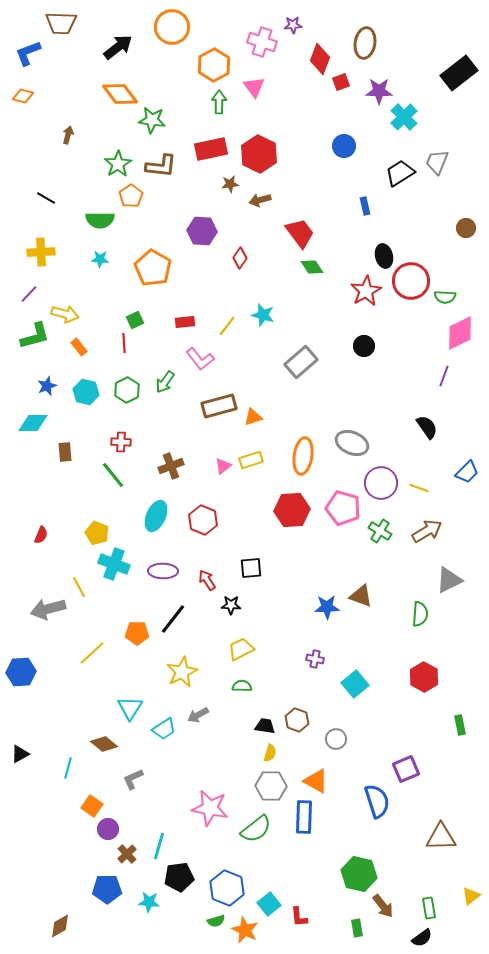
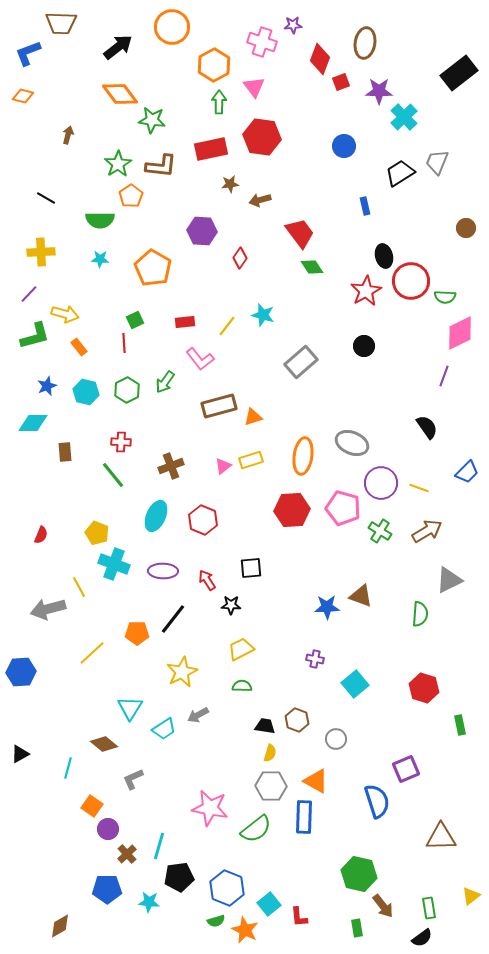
red hexagon at (259, 154): moved 3 px right, 17 px up; rotated 18 degrees counterclockwise
red hexagon at (424, 677): moved 11 px down; rotated 12 degrees counterclockwise
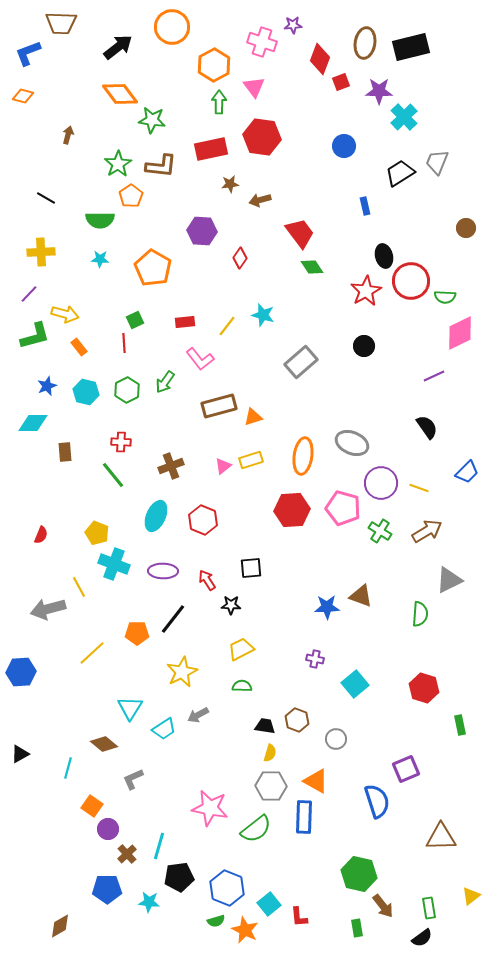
black rectangle at (459, 73): moved 48 px left, 26 px up; rotated 24 degrees clockwise
purple line at (444, 376): moved 10 px left; rotated 45 degrees clockwise
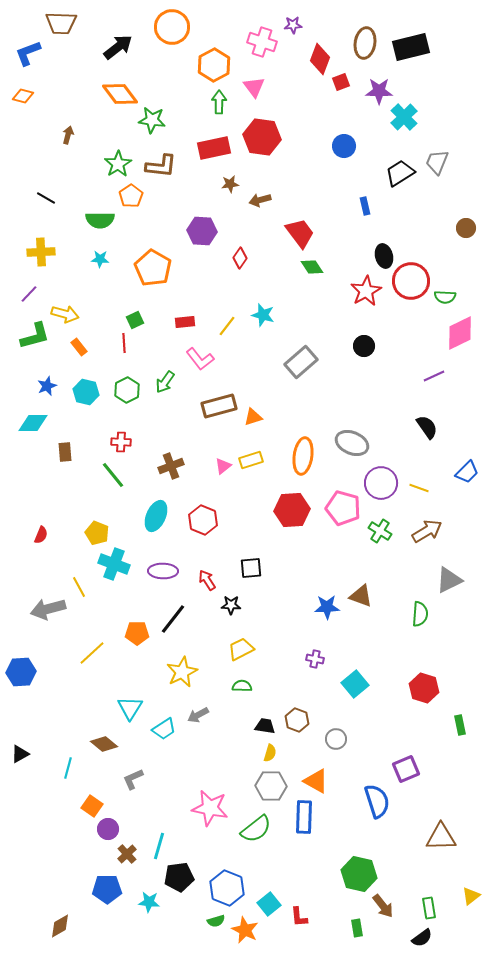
red rectangle at (211, 149): moved 3 px right, 1 px up
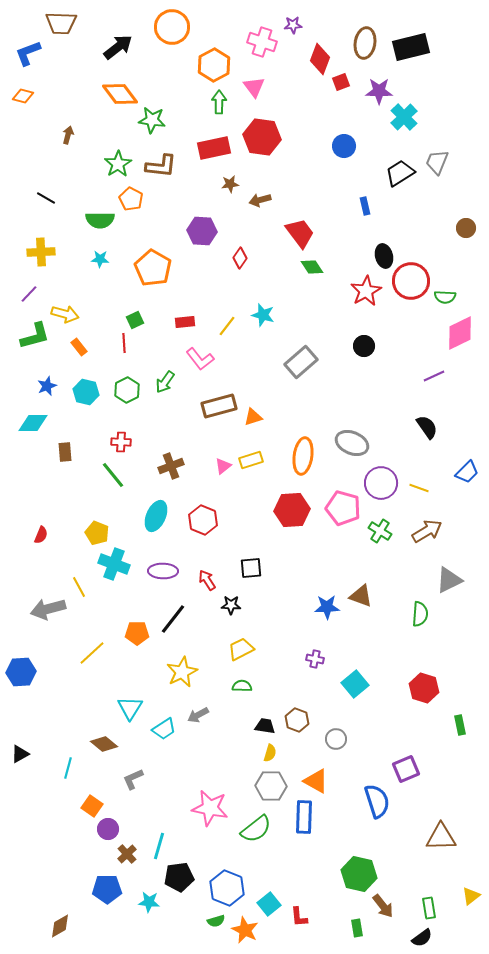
orange pentagon at (131, 196): moved 3 px down; rotated 10 degrees counterclockwise
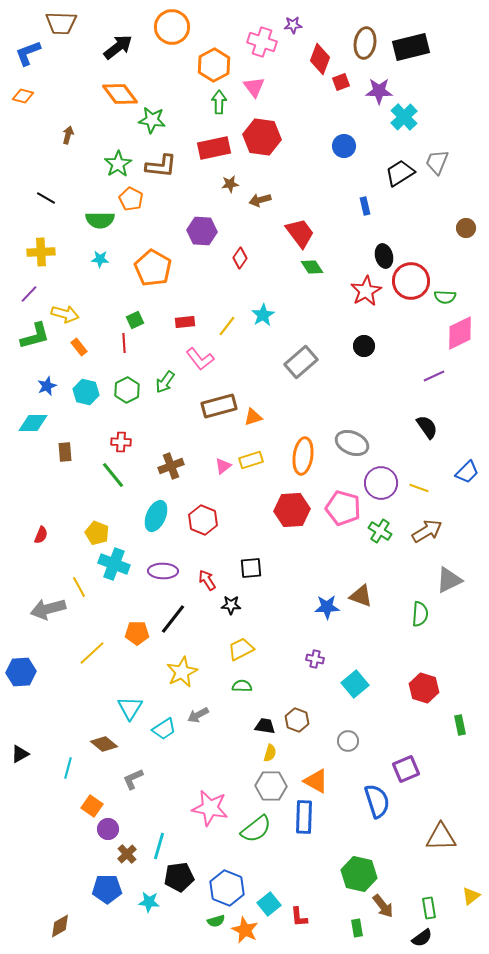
cyan star at (263, 315): rotated 25 degrees clockwise
gray circle at (336, 739): moved 12 px right, 2 px down
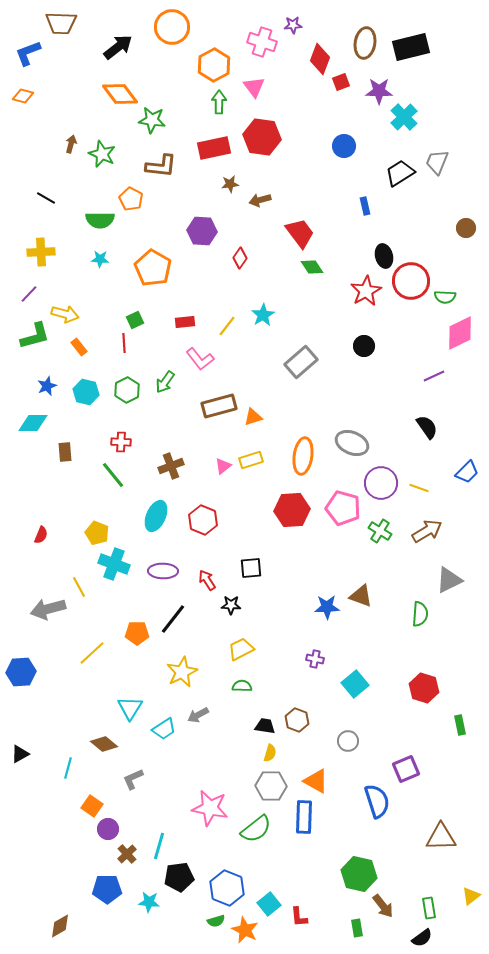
brown arrow at (68, 135): moved 3 px right, 9 px down
green star at (118, 164): moved 16 px left, 10 px up; rotated 16 degrees counterclockwise
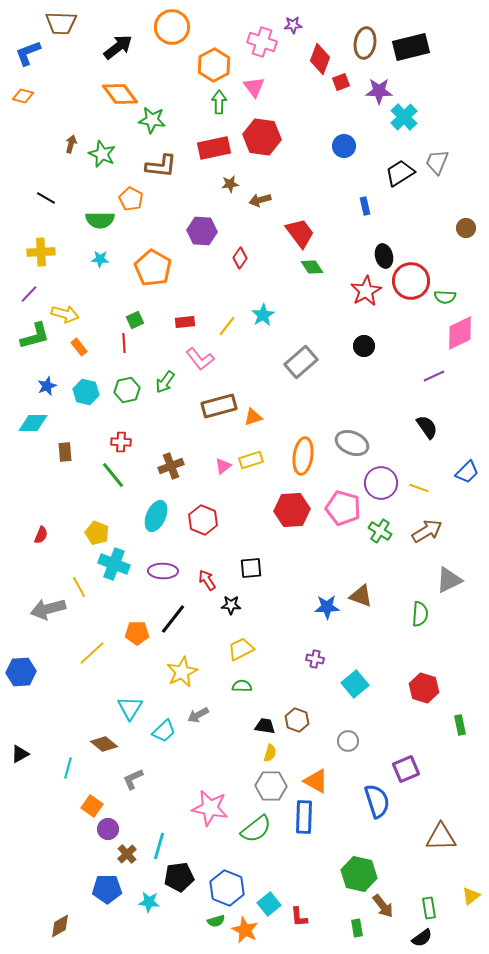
green hexagon at (127, 390): rotated 15 degrees clockwise
cyan trapezoid at (164, 729): moved 2 px down; rotated 10 degrees counterclockwise
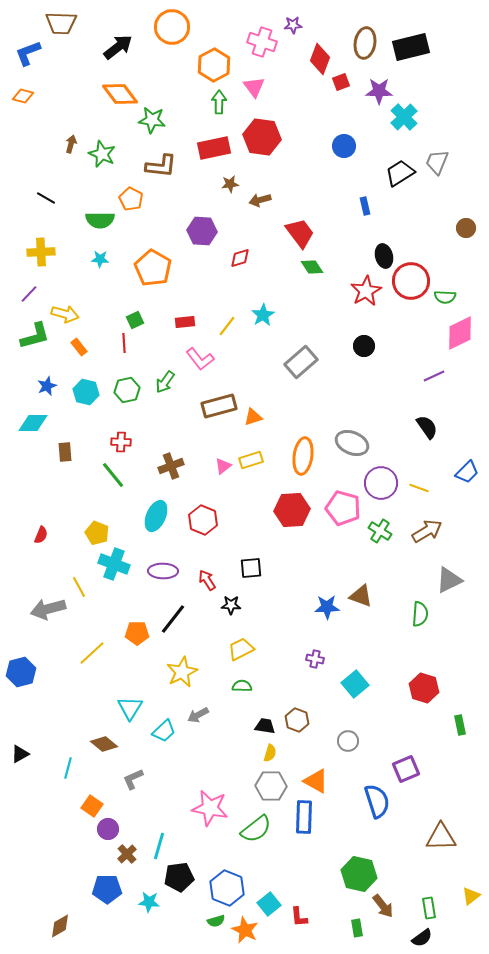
red diamond at (240, 258): rotated 40 degrees clockwise
blue hexagon at (21, 672): rotated 12 degrees counterclockwise
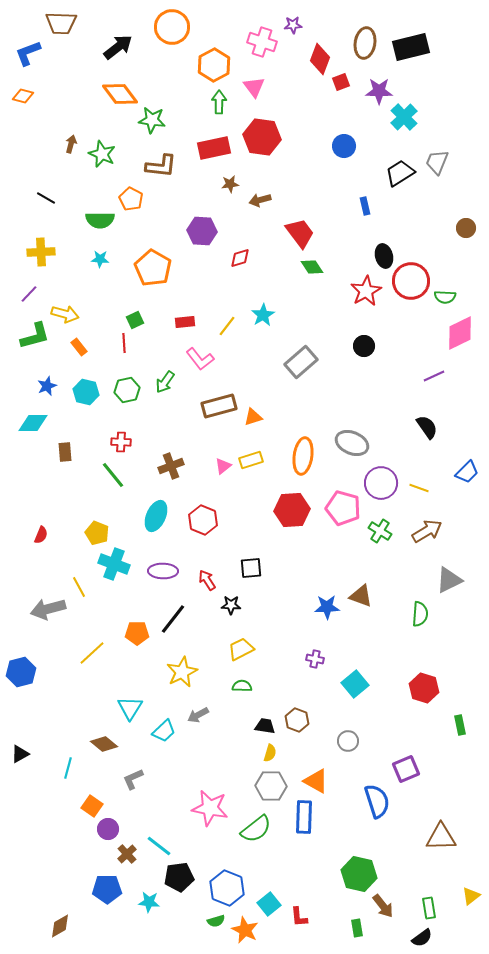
cyan line at (159, 846): rotated 68 degrees counterclockwise
